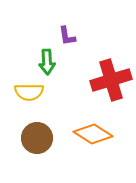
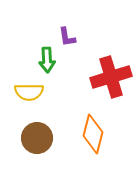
purple L-shape: moved 1 px down
green arrow: moved 2 px up
red cross: moved 3 px up
orange diamond: rotated 72 degrees clockwise
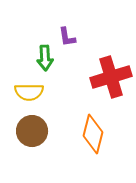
green arrow: moved 2 px left, 2 px up
brown circle: moved 5 px left, 7 px up
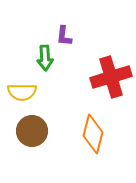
purple L-shape: moved 3 px left, 1 px up; rotated 15 degrees clockwise
yellow semicircle: moved 7 px left
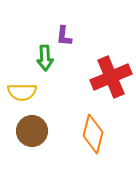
red cross: rotated 6 degrees counterclockwise
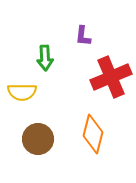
purple L-shape: moved 19 px right
brown circle: moved 6 px right, 8 px down
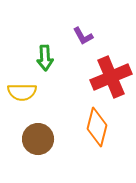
purple L-shape: rotated 35 degrees counterclockwise
orange diamond: moved 4 px right, 7 px up
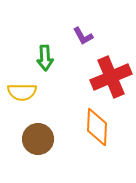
orange diamond: rotated 12 degrees counterclockwise
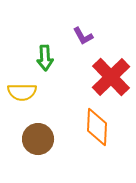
red cross: rotated 21 degrees counterclockwise
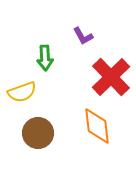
yellow semicircle: rotated 20 degrees counterclockwise
orange diamond: moved 1 px up; rotated 9 degrees counterclockwise
brown circle: moved 6 px up
